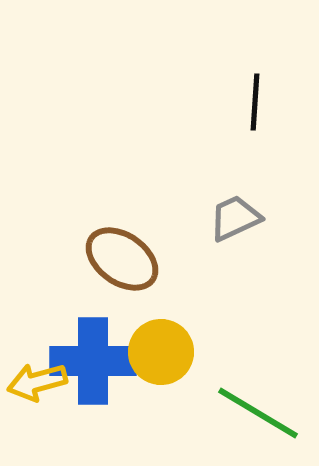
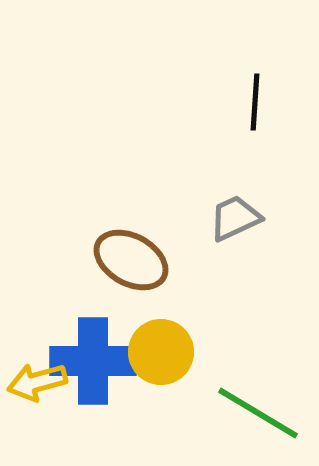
brown ellipse: moved 9 px right, 1 px down; rotated 6 degrees counterclockwise
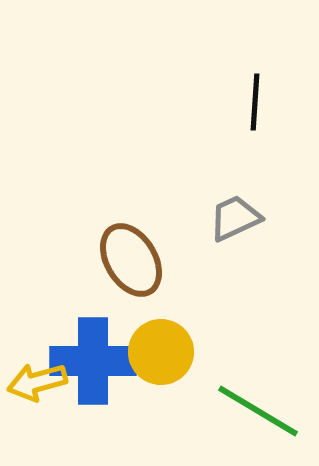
brown ellipse: rotated 30 degrees clockwise
green line: moved 2 px up
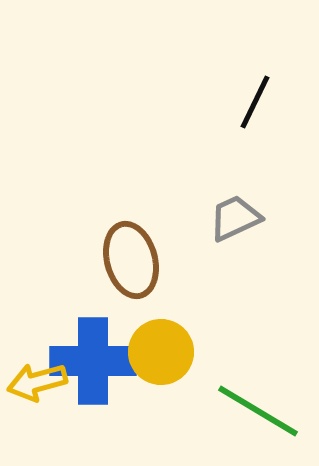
black line: rotated 22 degrees clockwise
brown ellipse: rotated 16 degrees clockwise
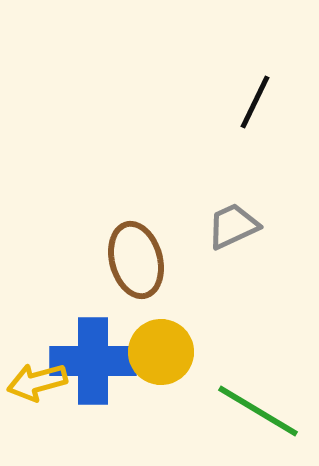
gray trapezoid: moved 2 px left, 8 px down
brown ellipse: moved 5 px right
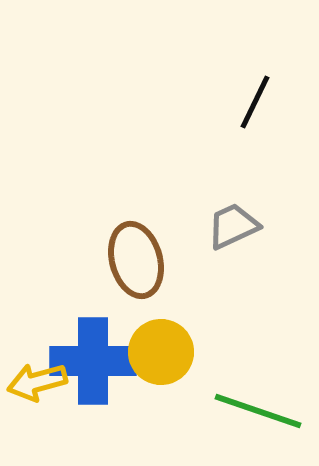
green line: rotated 12 degrees counterclockwise
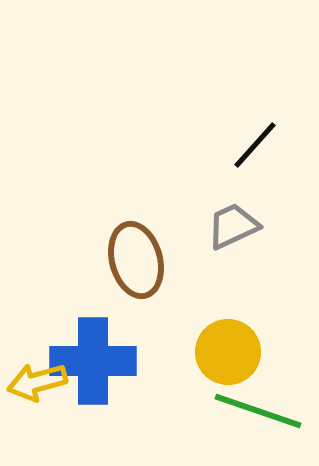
black line: moved 43 px down; rotated 16 degrees clockwise
yellow circle: moved 67 px right
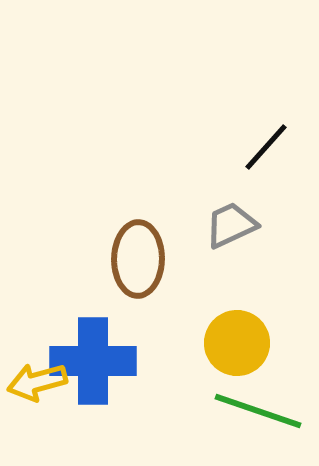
black line: moved 11 px right, 2 px down
gray trapezoid: moved 2 px left, 1 px up
brown ellipse: moved 2 px right, 1 px up; rotated 16 degrees clockwise
yellow circle: moved 9 px right, 9 px up
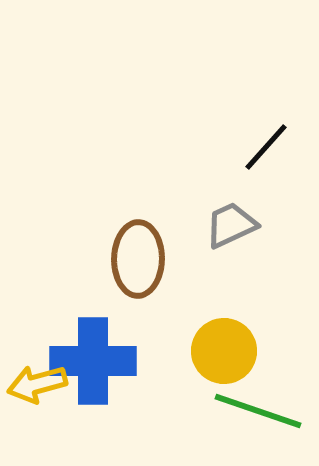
yellow circle: moved 13 px left, 8 px down
yellow arrow: moved 2 px down
